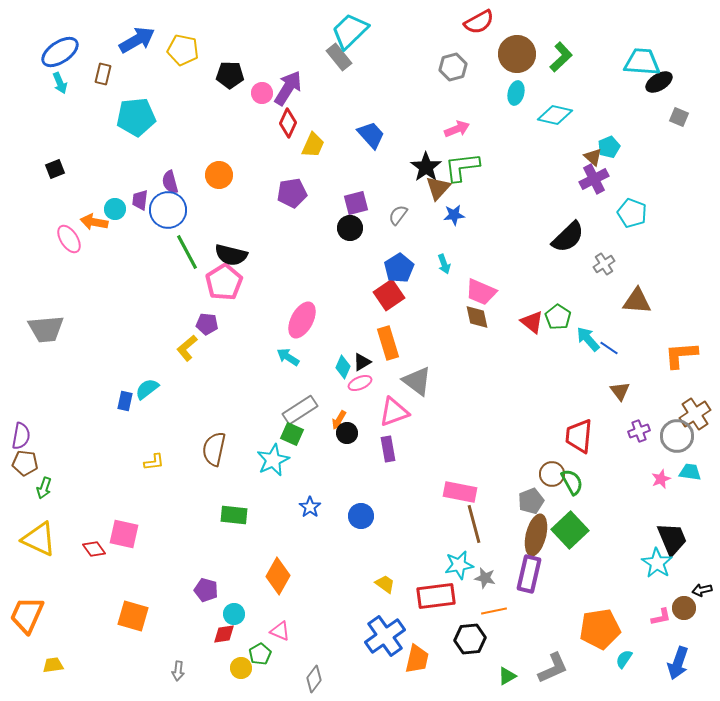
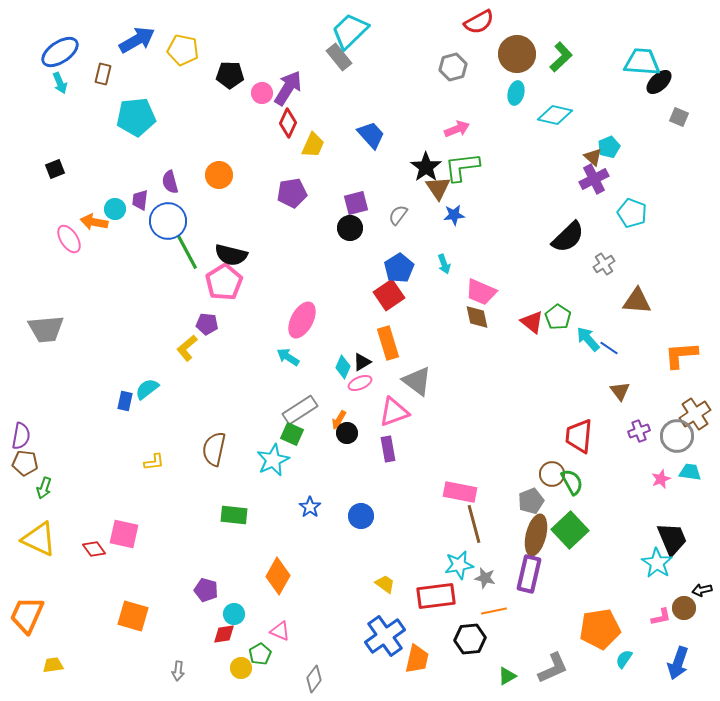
black ellipse at (659, 82): rotated 12 degrees counterclockwise
brown triangle at (438, 188): rotated 16 degrees counterclockwise
blue circle at (168, 210): moved 11 px down
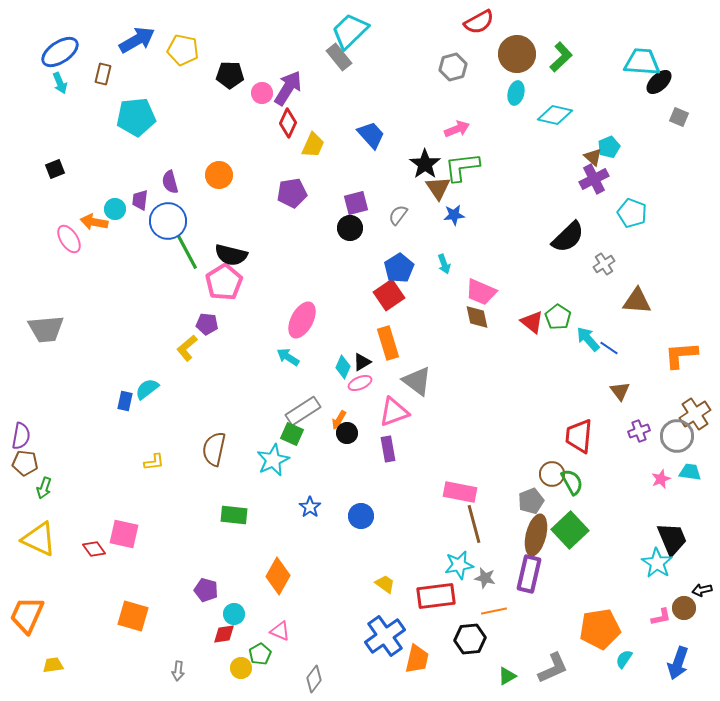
black star at (426, 167): moved 1 px left, 3 px up
gray rectangle at (300, 410): moved 3 px right, 1 px down
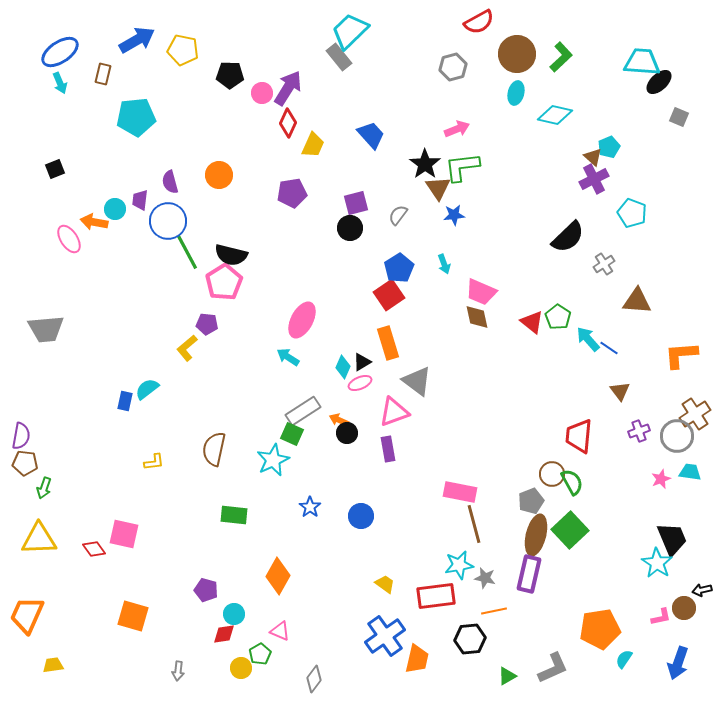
orange arrow at (339, 420): rotated 84 degrees clockwise
yellow triangle at (39, 539): rotated 27 degrees counterclockwise
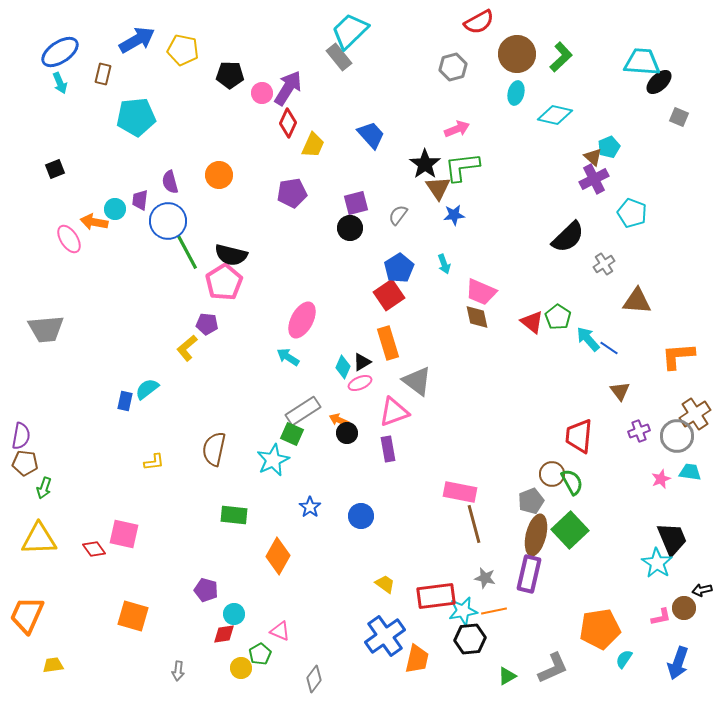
orange L-shape at (681, 355): moved 3 px left, 1 px down
cyan star at (459, 565): moved 4 px right, 46 px down
orange diamond at (278, 576): moved 20 px up
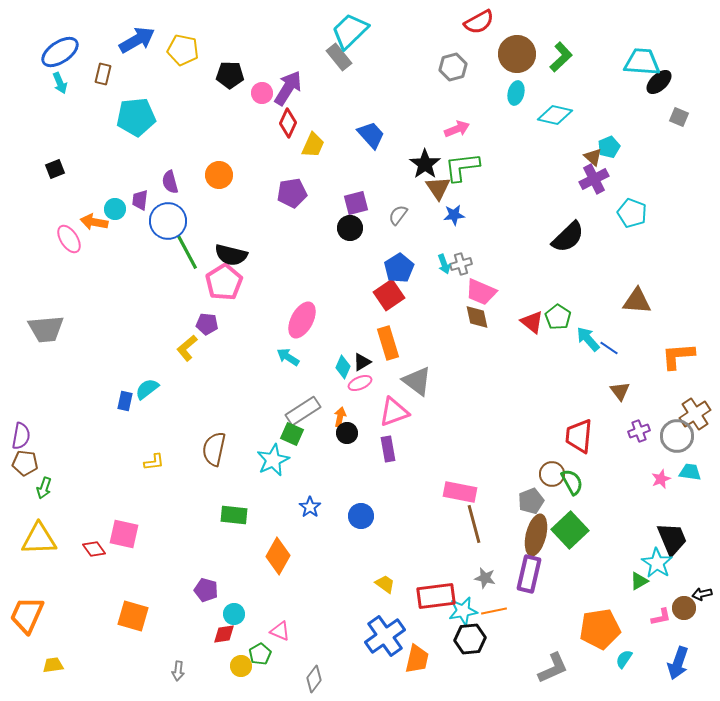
gray cross at (604, 264): moved 143 px left; rotated 15 degrees clockwise
orange arrow at (339, 420): moved 1 px right, 3 px up; rotated 78 degrees clockwise
black arrow at (702, 590): moved 4 px down
yellow circle at (241, 668): moved 2 px up
green triangle at (507, 676): moved 132 px right, 95 px up
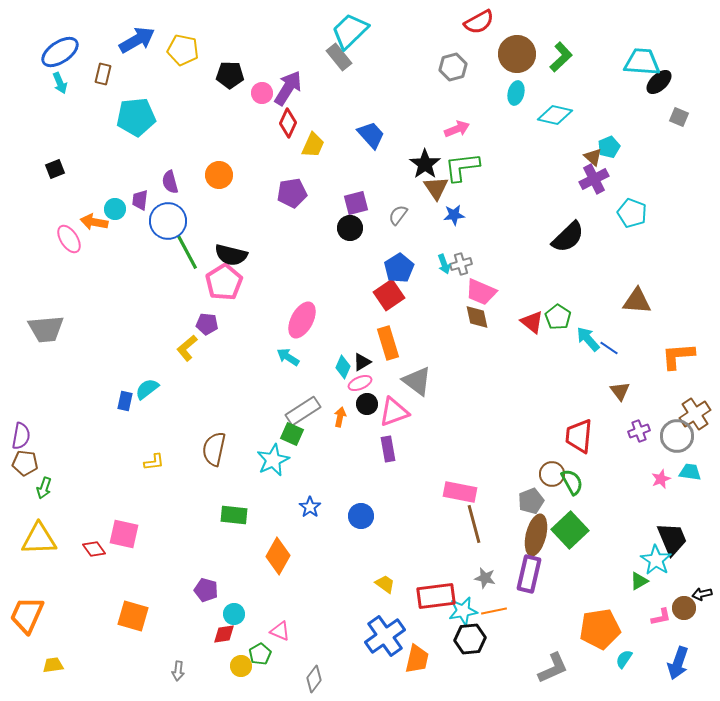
brown triangle at (438, 188): moved 2 px left
black circle at (347, 433): moved 20 px right, 29 px up
cyan star at (657, 563): moved 1 px left, 3 px up
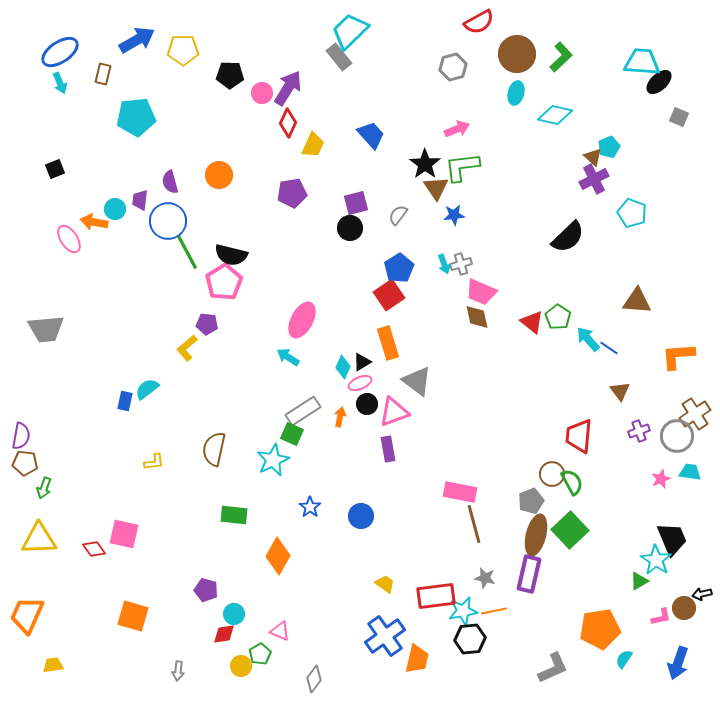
yellow pentagon at (183, 50): rotated 12 degrees counterclockwise
